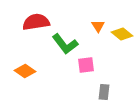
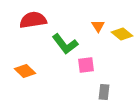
red semicircle: moved 3 px left, 2 px up
orange diamond: rotated 10 degrees clockwise
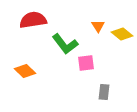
pink square: moved 2 px up
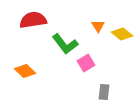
pink square: rotated 24 degrees counterclockwise
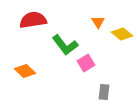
orange triangle: moved 4 px up
green L-shape: moved 1 px down
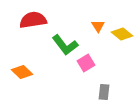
orange triangle: moved 4 px down
orange diamond: moved 3 px left, 1 px down
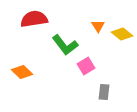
red semicircle: moved 1 px right, 1 px up
pink square: moved 3 px down
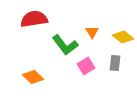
orange triangle: moved 6 px left, 6 px down
yellow diamond: moved 1 px right, 3 px down
orange diamond: moved 11 px right, 5 px down
gray rectangle: moved 11 px right, 29 px up
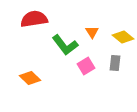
orange diamond: moved 3 px left, 1 px down
